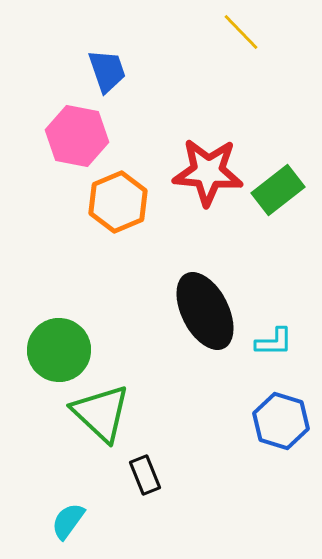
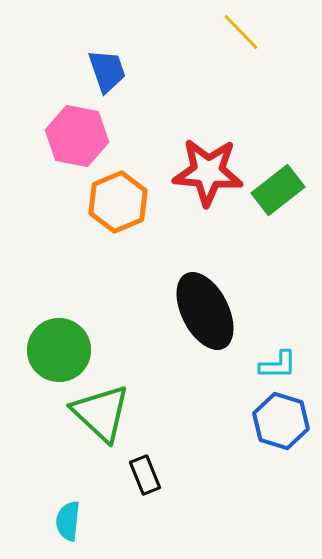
cyan L-shape: moved 4 px right, 23 px down
cyan semicircle: rotated 30 degrees counterclockwise
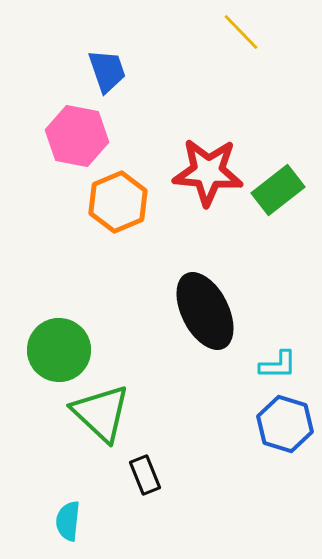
blue hexagon: moved 4 px right, 3 px down
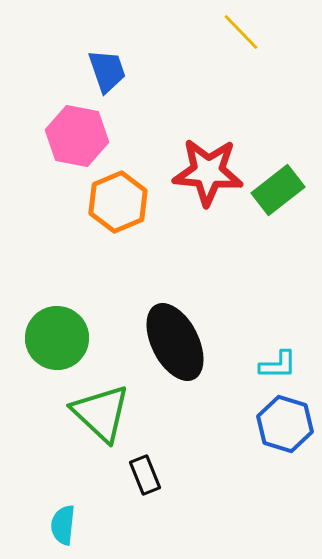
black ellipse: moved 30 px left, 31 px down
green circle: moved 2 px left, 12 px up
cyan semicircle: moved 5 px left, 4 px down
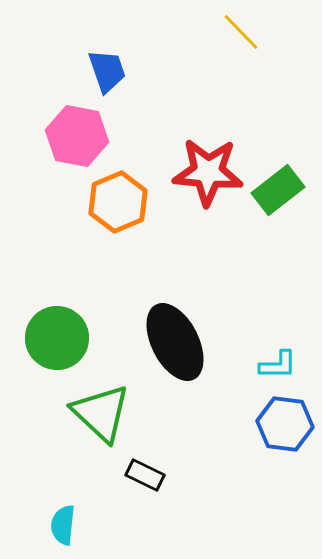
blue hexagon: rotated 10 degrees counterclockwise
black rectangle: rotated 42 degrees counterclockwise
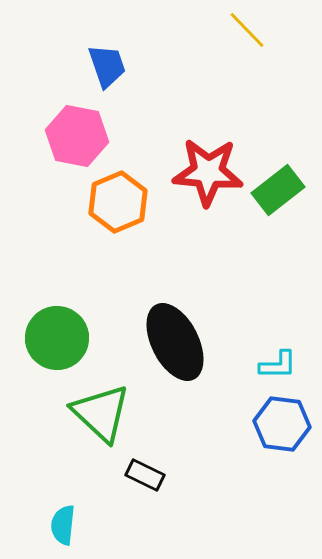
yellow line: moved 6 px right, 2 px up
blue trapezoid: moved 5 px up
blue hexagon: moved 3 px left
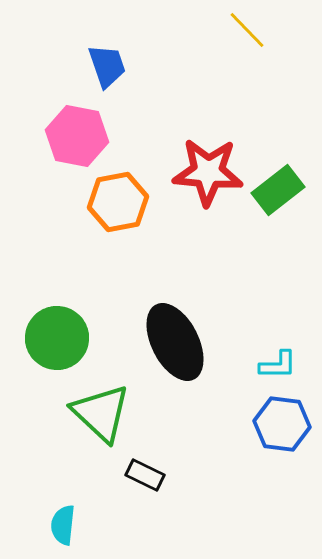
orange hexagon: rotated 12 degrees clockwise
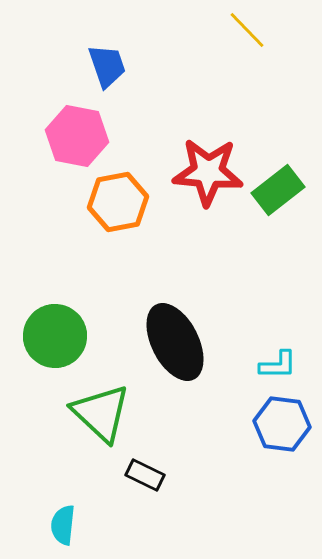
green circle: moved 2 px left, 2 px up
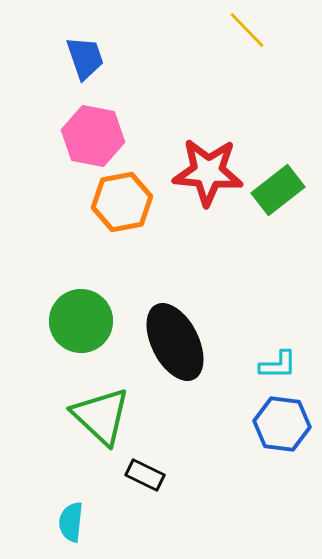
blue trapezoid: moved 22 px left, 8 px up
pink hexagon: moved 16 px right
orange hexagon: moved 4 px right
green circle: moved 26 px right, 15 px up
green triangle: moved 3 px down
cyan semicircle: moved 8 px right, 3 px up
